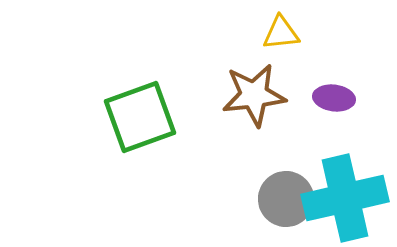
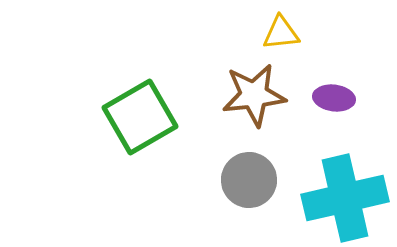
green square: rotated 10 degrees counterclockwise
gray circle: moved 37 px left, 19 px up
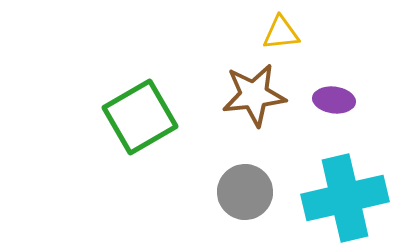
purple ellipse: moved 2 px down
gray circle: moved 4 px left, 12 px down
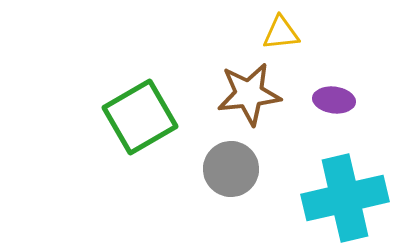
brown star: moved 5 px left, 1 px up
gray circle: moved 14 px left, 23 px up
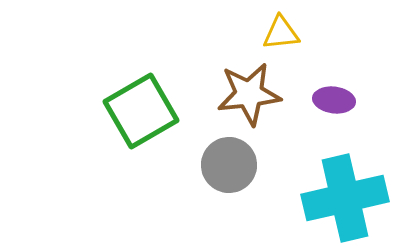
green square: moved 1 px right, 6 px up
gray circle: moved 2 px left, 4 px up
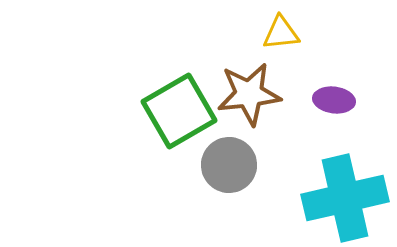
green square: moved 38 px right
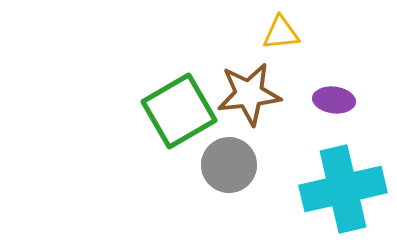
cyan cross: moved 2 px left, 9 px up
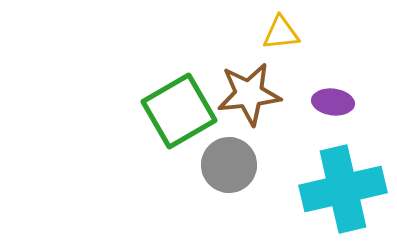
purple ellipse: moved 1 px left, 2 px down
